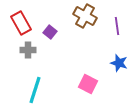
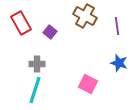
gray cross: moved 9 px right, 14 px down
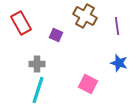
purple square: moved 6 px right, 3 px down; rotated 16 degrees counterclockwise
cyan line: moved 3 px right
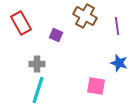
pink square: moved 8 px right, 2 px down; rotated 18 degrees counterclockwise
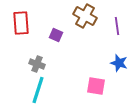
red rectangle: rotated 25 degrees clockwise
gray cross: rotated 21 degrees clockwise
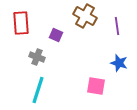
gray cross: moved 7 px up
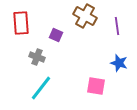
cyan line: moved 3 px right, 2 px up; rotated 20 degrees clockwise
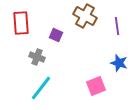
pink square: rotated 30 degrees counterclockwise
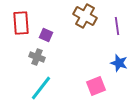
purple square: moved 10 px left
